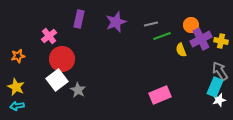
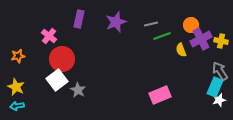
pink cross: rotated 14 degrees counterclockwise
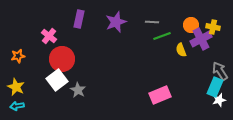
gray line: moved 1 px right, 2 px up; rotated 16 degrees clockwise
yellow cross: moved 8 px left, 14 px up
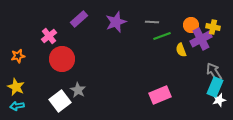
purple rectangle: rotated 36 degrees clockwise
pink cross: rotated 14 degrees clockwise
gray arrow: moved 6 px left, 1 px down
white square: moved 3 px right, 21 px down
